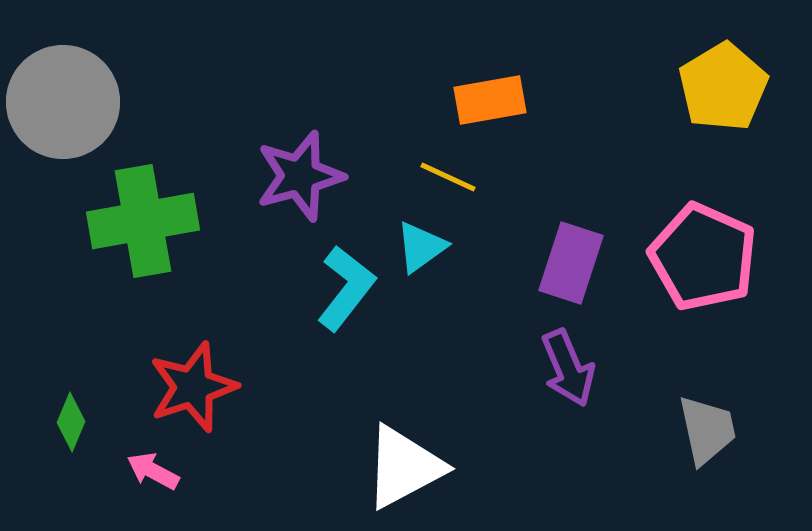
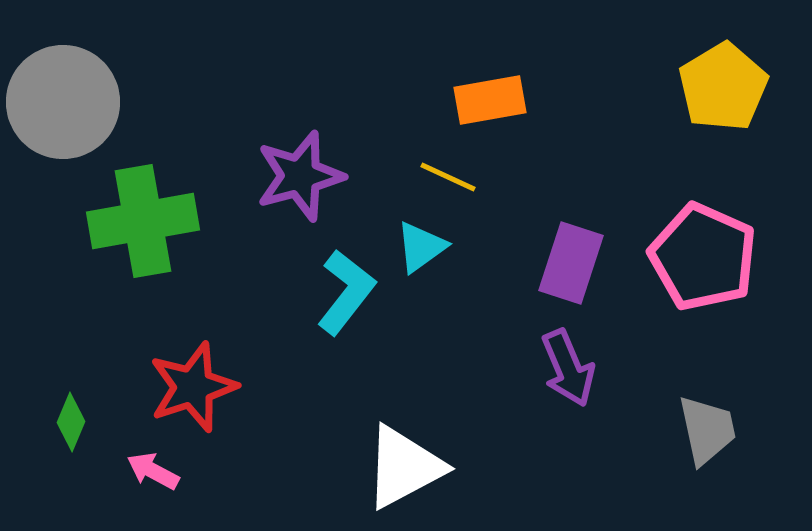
cyan L-shape: moved 4 px down
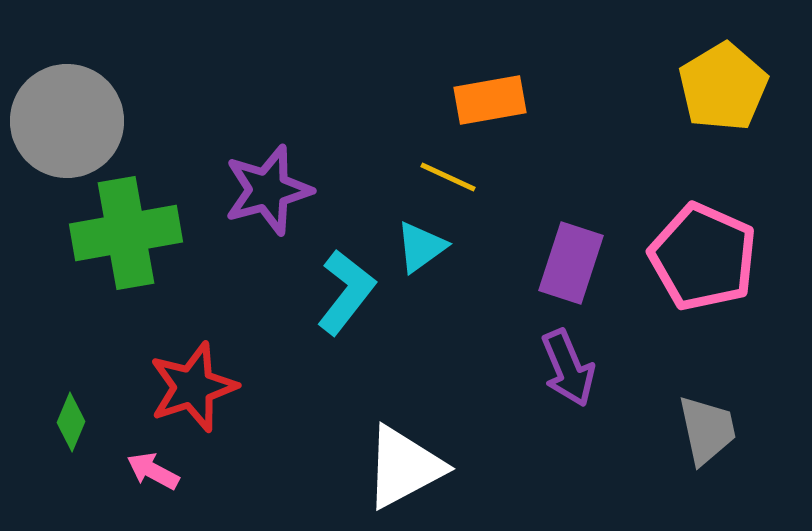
gray circle: moved 4 px right, 19 px down
purple star: moved 32 px left, 14 px down
green cross: moved 17 px left, 12 px down
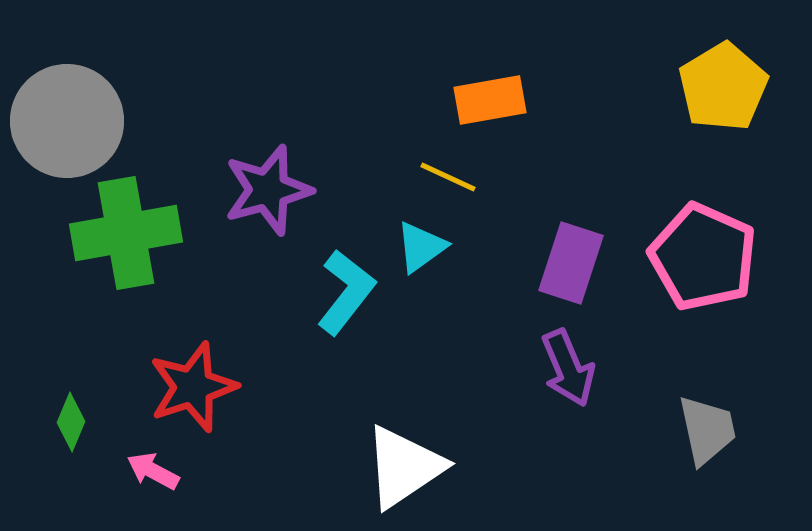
white triangle: rotated 6 degrees counterclockwise
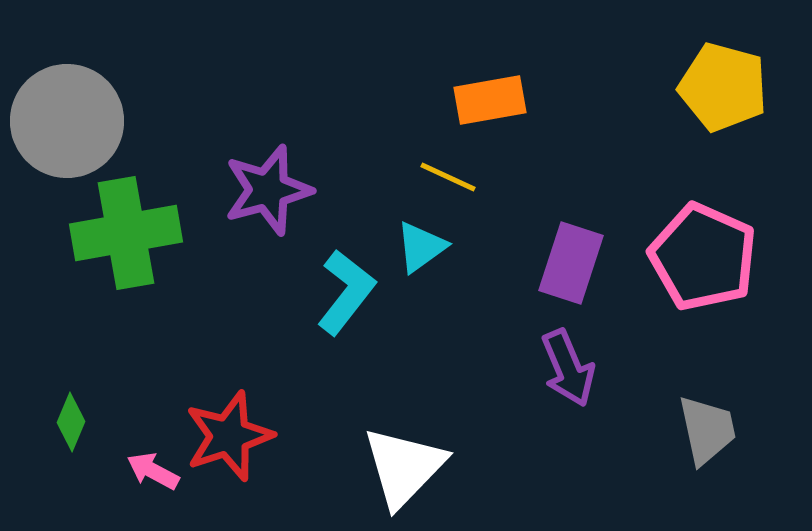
yellow pentagon: rotated 26 degrees counterclockwise
red star: moved 36 px right, 49 px down
white triangle: rotated 12 degrees counterclockwise
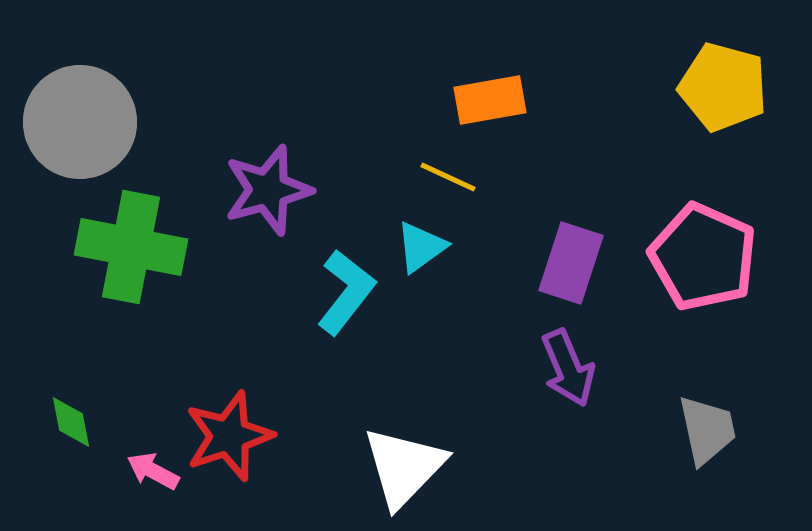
gray circle: moved 13 px right, 1 px down
green cross: moved 5 px right, 14 px down; rotated 21 degrees clockwise
green diamond: rotated 34 degrees counterclockwise
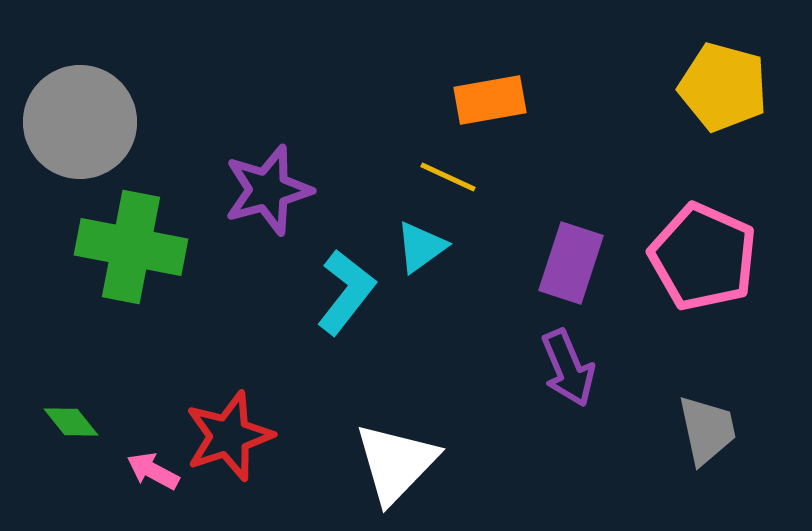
green diamond: rotated 28 degrees counterclockwise
white triangle: moved 8 px left, 4 px up
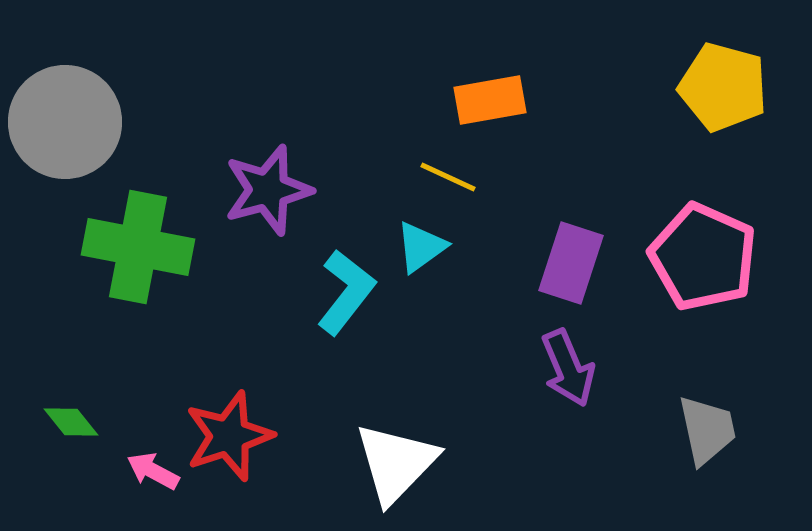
gray circle: moved 15 px left
green cross: moved 7 px right
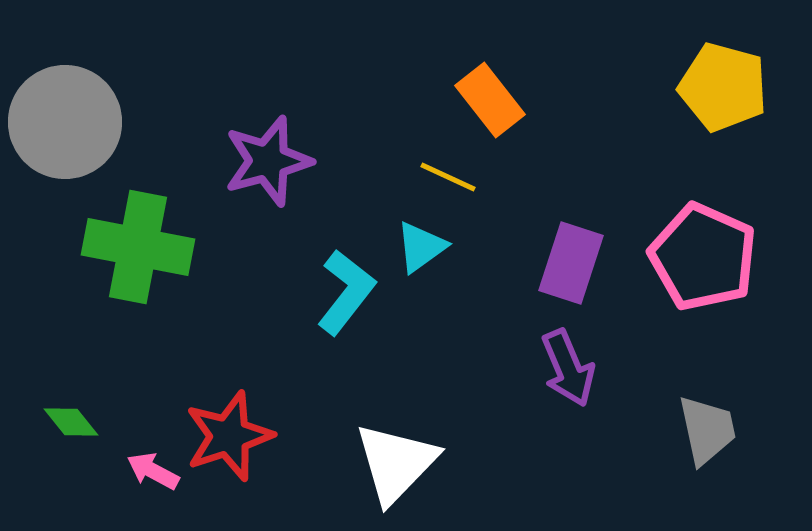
orange rectangle: rotated 62 degrees clockwise
purple star: moved 29 px up
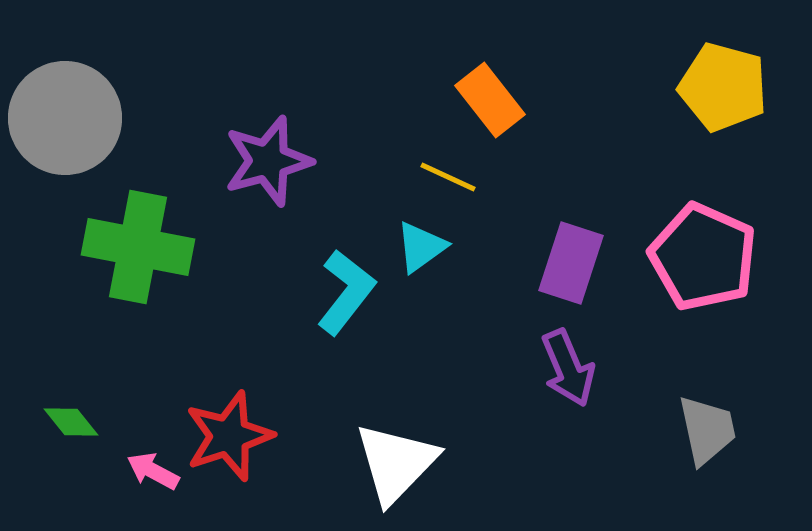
gray circle: moved 4 px up
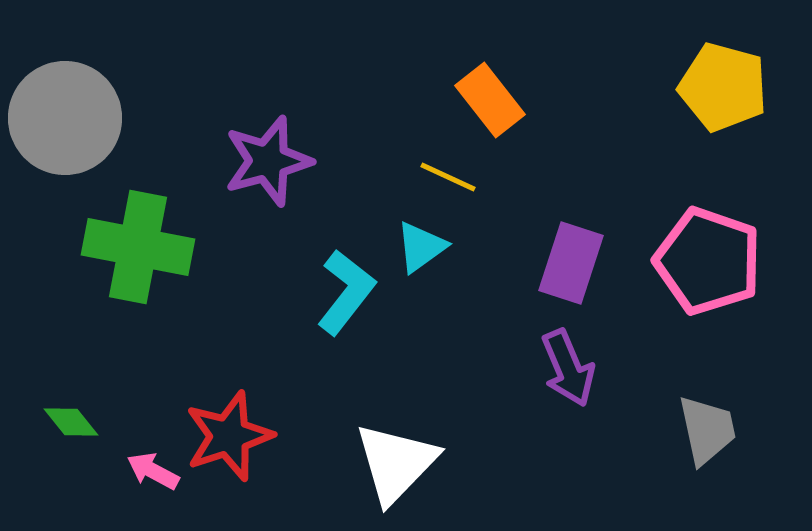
pink pentagon: moved 5 px right, 4 px down; rotated 5 degrees counterclockwise
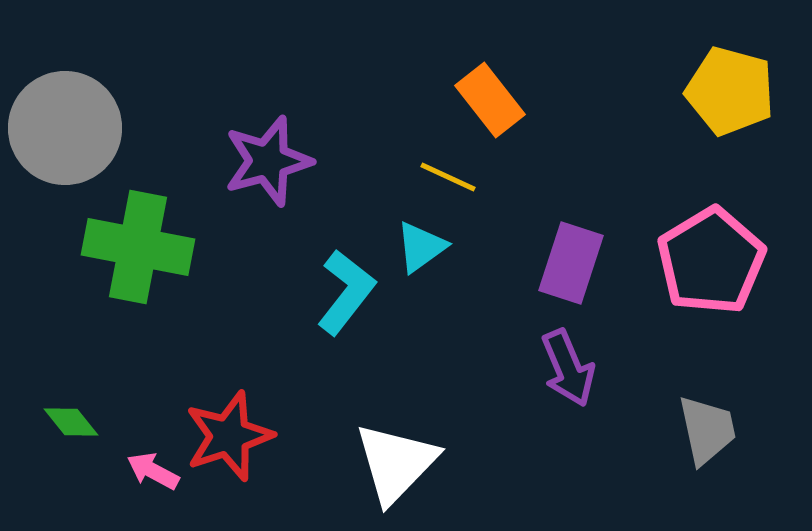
yellow pentagon: moved 7 px right, 4 px down
gray circle: moved 10 px down
pink pentagon: moved 3 px right; rotated 22 degrees clockwise
